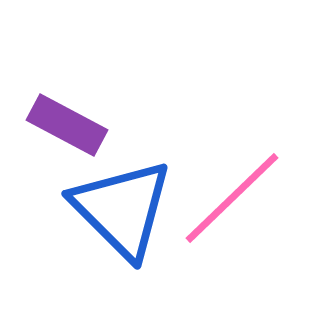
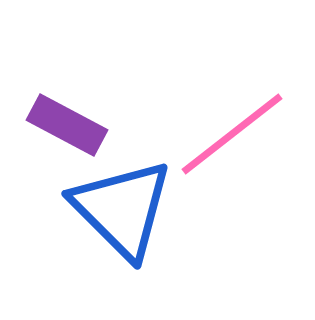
pink line: moved 64 px up; rotated 6 degrees clockwise
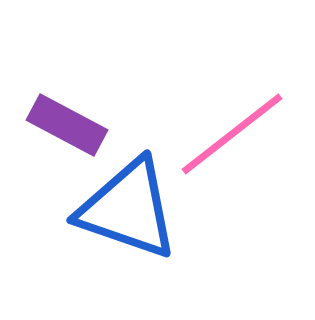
blue triangle: moved 6 px right; rotated 26 degrees counterclockwise
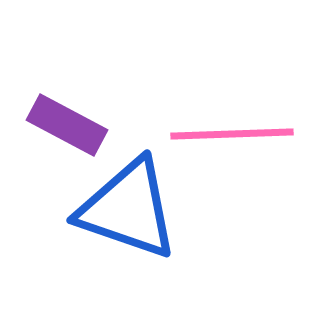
pink line: rotated 36 degrees clockwise
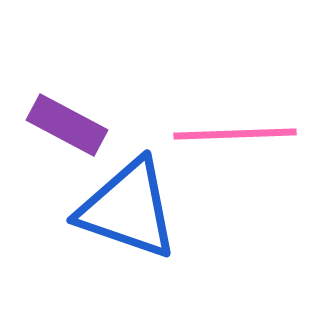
pink line: moved 3 px right
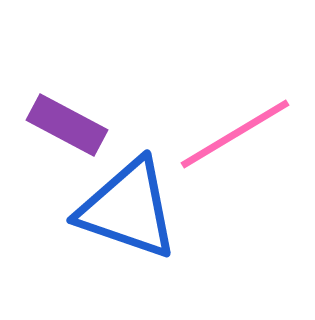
pink line: rotated 29 degrees counterclockwise
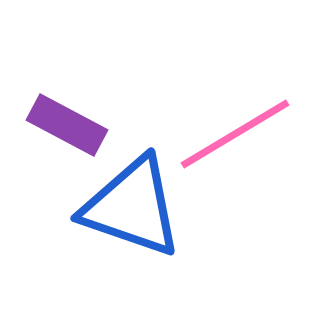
blue triangle: moved 4 px right, 2 px up
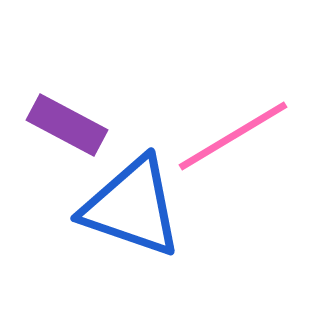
pink line: moved 2 px left, 2 px down
